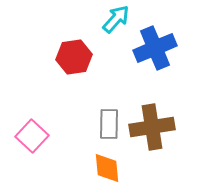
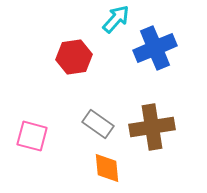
gray rectangle: moved 11 px left; rotated 56 degrees counterclockwise
pink square: rotated 28 degrees counterclockwise
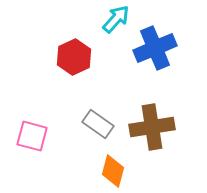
red hexagon: rotated 16 degrees counterclockwise
orange diamond: moved 6 px right, 3 px down; rotated 20 degrees clockwise
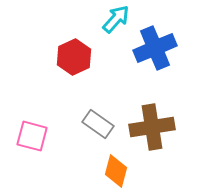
orange diamond: moved 3 px right
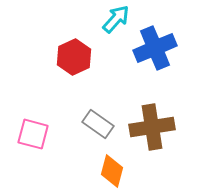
pink square: moved 1 px right, 2 px up
orange diamond: moved 4 px left
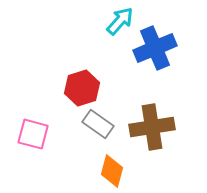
cyan arrow: moved 4 px right, 2 px down
red hexagon: moved 8 px right, 31 px down; rotated 8 degrees clockwise
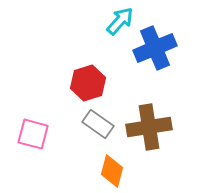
red hexagon: moved 6 px right, 5 px up
brown cross: moved 3 px left
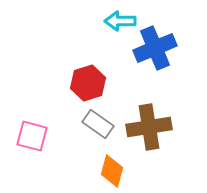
cyan arrow: rotated 132 degrees counterclockwise
pink square: moved 1 px left, 2 px down
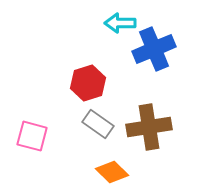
cyan arrow: moved 2 px down
blue cross: moved 1 px left, 1 px down
orange diamond: moved 1 px down; rotated 60 degrees counterclockwise
